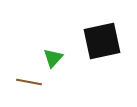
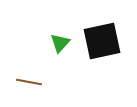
green triangle: moved 7 px right, 15 px up
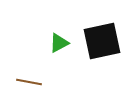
green triangle: moved 1 px left; rotated 20 degrees clockwise
